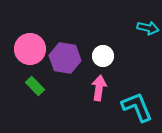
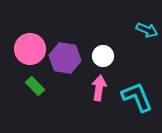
cyan arrow: moved 1 px left, 2 px down; rotated 10 degrees clockwise
cyan L-shape: moved 10 px up
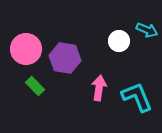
pink circle: moved 4 px left
white circle: moved 16 px right, 15 px up
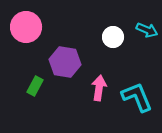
white circle: moved 6 px left, 4 px up
pink circle: moved 22 px up
purple hexagon: moved 4 px down
green rectangle: rotated 72 degrees clockwise
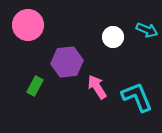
pink circle: moved 2 px right, 2 px up
purple hexagon: moved 2 px right; rotated 16 degrees counterclockwise
pink arrow: moved 2 px left, 1 px up; rotated 40 degrees counterclockwise
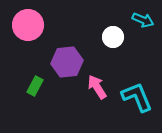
cyan arrow: moved 4 px left, 10 px up
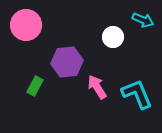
pink circle: moved 2 px left
cyan L-shape: moved 3 px up
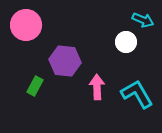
white circle: moved 13 px right, 5 px down
purple hexagon: moved 2 px left, 1 px up; rotated 12 degrees clockwise
pink arrow: rotated 30 degrees clockwise
cyan L-shape: rotated 8 degrees counterclockwise
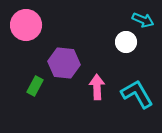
purple hexagon: moved 1 px left, 2 px down
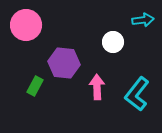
cyan arrow: rotated 30 degrees counterclockwise
white circle: moved 13 px left
cyan L-shape: rotated 112 degrees counterclockwise
